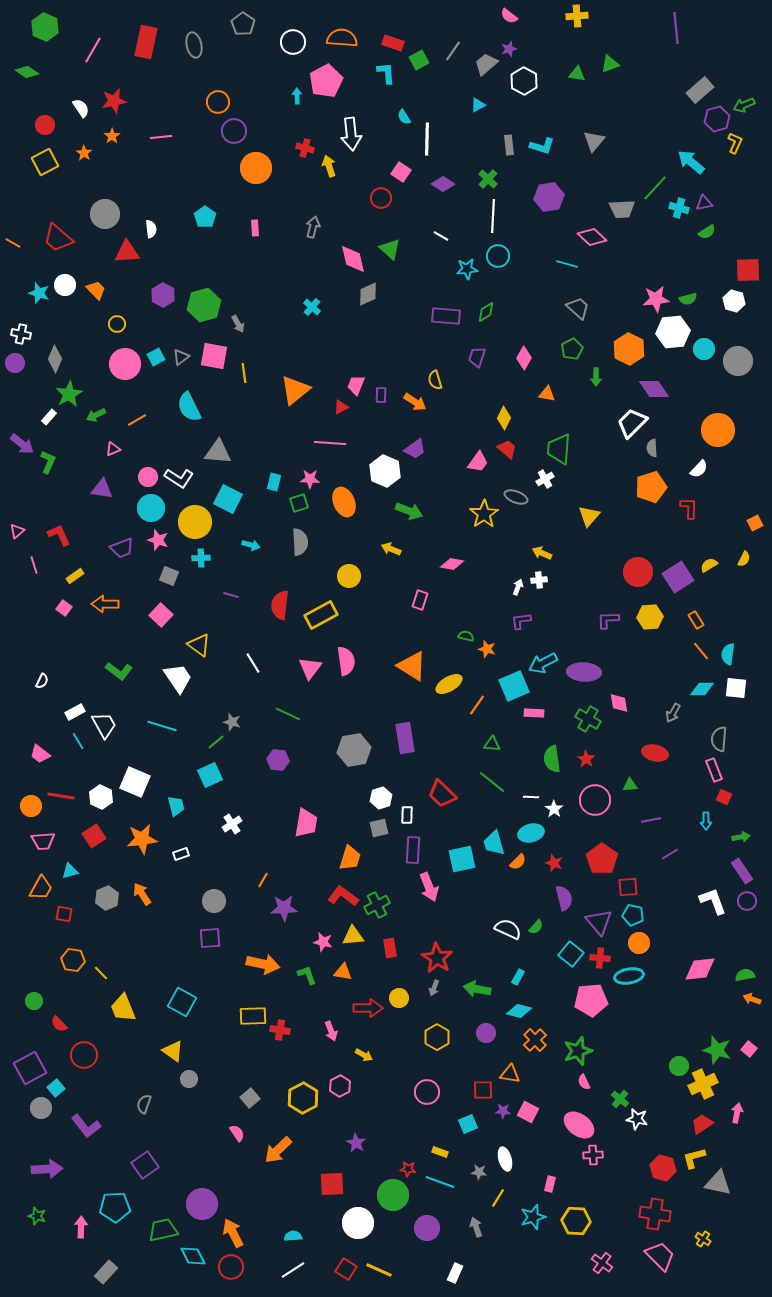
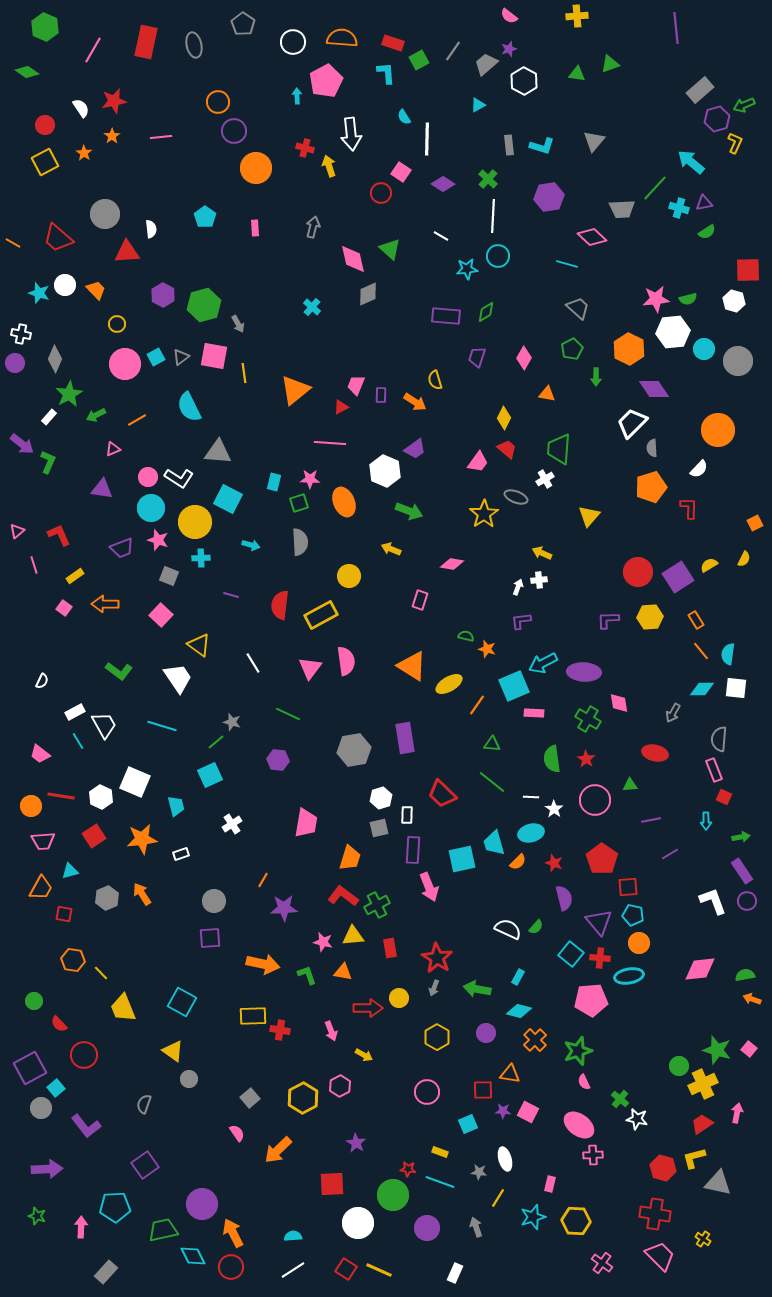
red circle at (381, 198): moved 5 px up
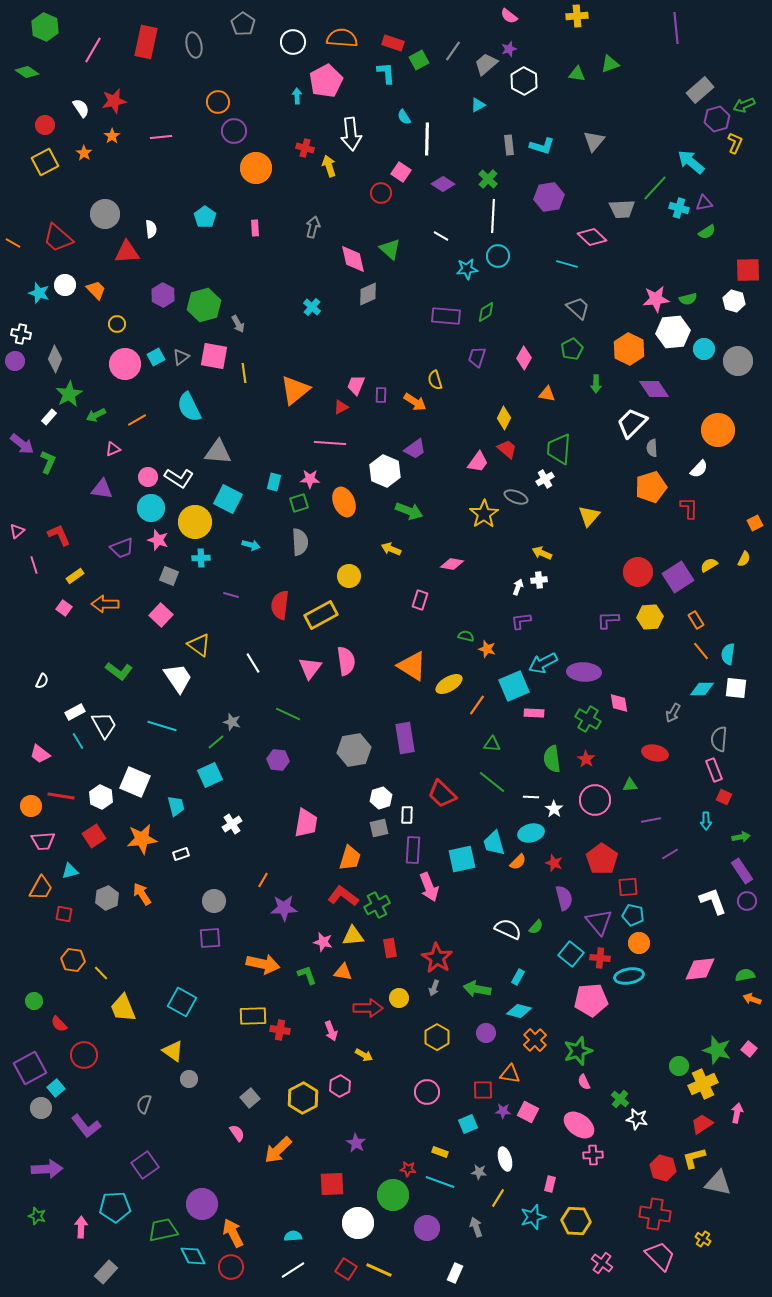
purple circle at (15, 363): moved 2 px up
green arrow at (596, 377): moved 7 px down
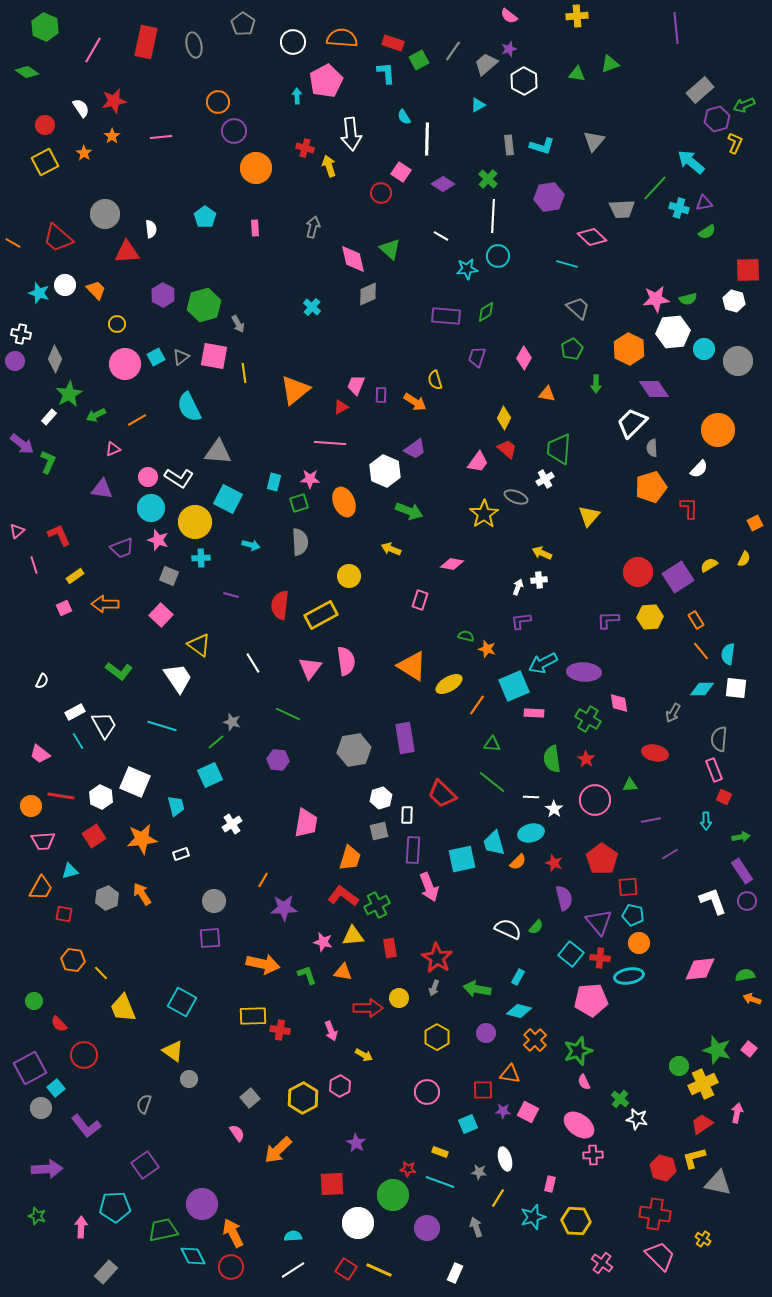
pink square at (64, 608): rotated 28 degrees clockwise
gray square at (379, 828): moved 3 px down
